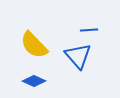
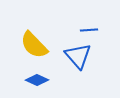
blue diamond: moved 3 px right, 1 px up
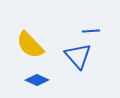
blue line: moved 2 px right, 1 px down
yellow semicircle: moved 4 px left
